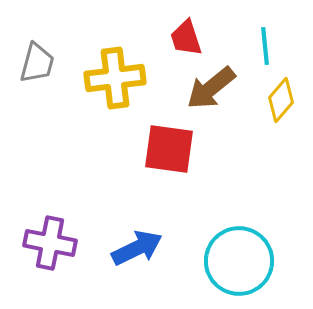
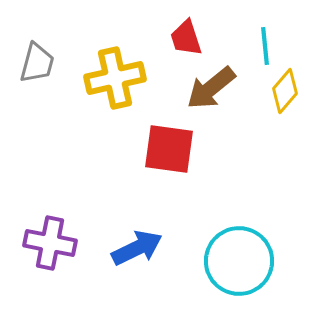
yellow cross: rotated 6 degrees counterclockwise
yellow diamond: moved 4 px right, 9 px up
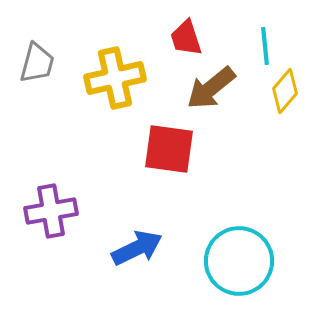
purple cross: moved 1 px right, 32 px up; rotated 21 degrees counterclockwise
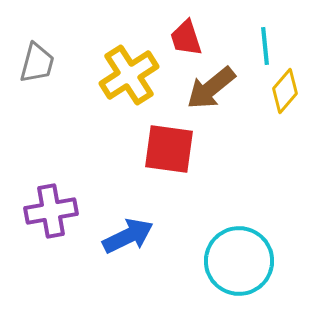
yellow cross: moved 14 px right, 3 px up; rotated 20 degrees counterclockwise
blue arrow: moved 9 px left, 12 px up
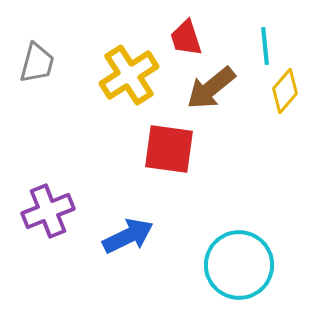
purple cross: moved 3 px left; rotated 12 degrees counterclockwise
cyan circle: moved 4 px down
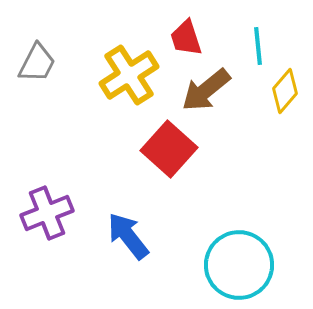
cyan line: moved 7 px left
gray trapezoid: rotated 12 degrees clockwise
brown arrow: moved 5 px left, 2 px down
red square: rotated 34 degrees clockwise
purple cross: moved 1 px left, 2 px down
blue arrow: rotated 102 degrees counterclockwise
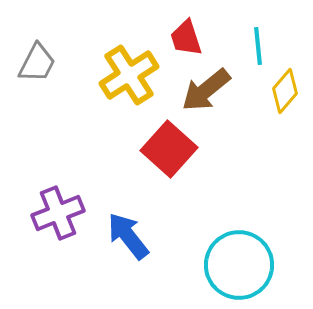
purple cross: moved 11 px right
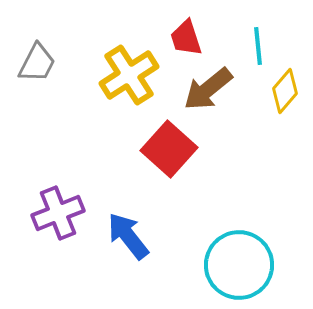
brown arrow: moved 2 px right, 1 px up
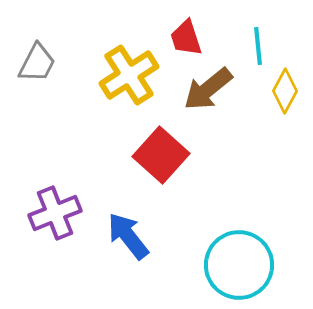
yellow diamond: rotated 12 degrees counterclockwise
red square: moved 8 px left, 6 px down
purple cross: moved 3 px left
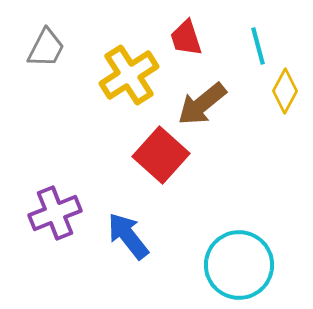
cyan line: rotated 9 degrees counterclockwise
gray trapezoid: moved 9 px right, 15 px up
brown arrow: moved 6 px left, 15 px down
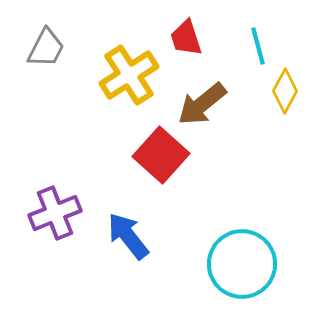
cyan circle: moved 3 px right, 1 px up
